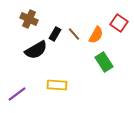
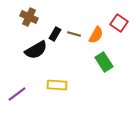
brown cross: moved 2 px up
brown line: rotated 32 degrees counterclockwise
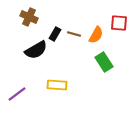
red square: rotated 30 degrees counterclockwise
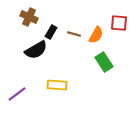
black rectangle: moved 4 px left, 2 px up
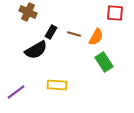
brown cross: moved 1 px left, 5 px up
red square: moved 4 px left, 10 px up
orange semicircle: moved 2 px down
purple line: moved 1 px left, 2 px up
